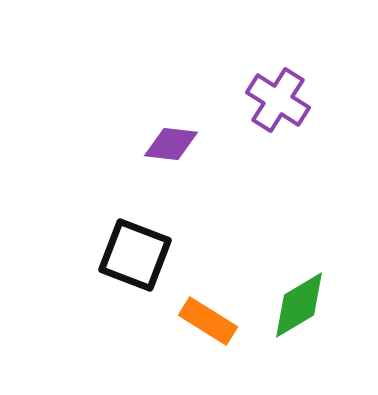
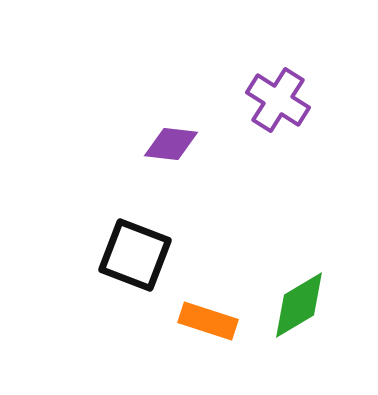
orange rectangle: rotated 14 degrees counterclockwise
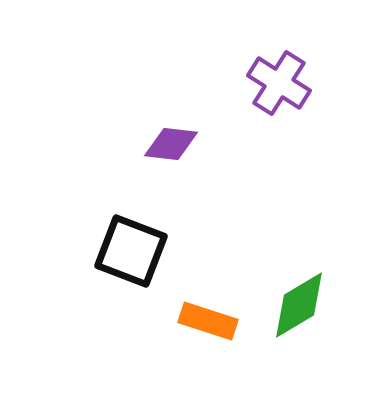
purple cross: moved 1 px right, 17 px up
black square: moved 4 px left, 4 px up
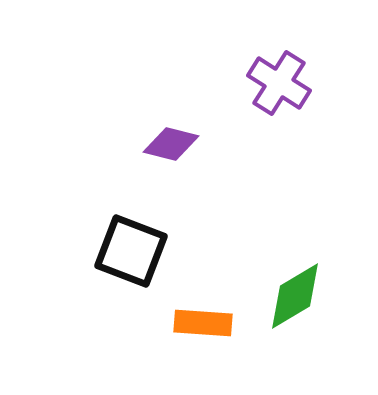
purple diamond: rotated 8 degrees clockwise
green diamond: moved 4 px left, 9 px up
orange rectangle: moved 5 px left, 2 px down; rotated 14 degrees counterclockwise
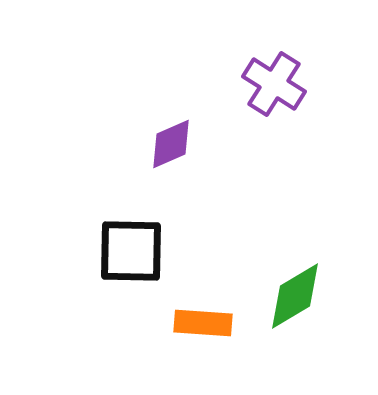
purple cross: moved 5 px left, 1 px down
purple diamond: rotated 38 degrees counterclockwise
black square: rotated 20 degrees counterclockwise
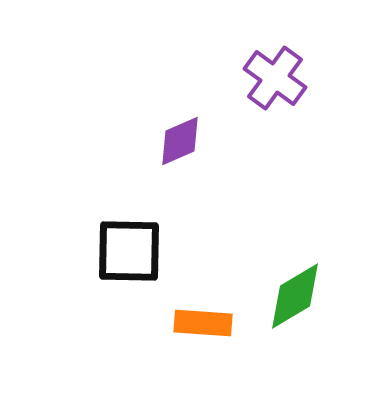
purple cross: moved 1 px right, 6 px up; rotated 4 degrees clockwise
purple diamond: moved 9 px right, 3 px up
black square: moved 2 px left
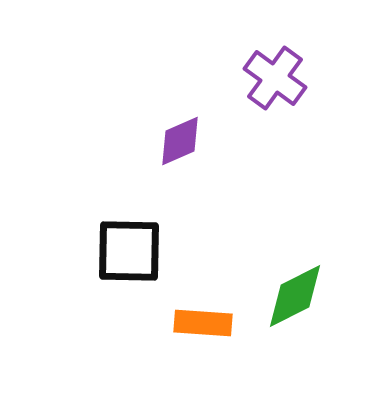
green diamond: rotated 4 degrees clockwise
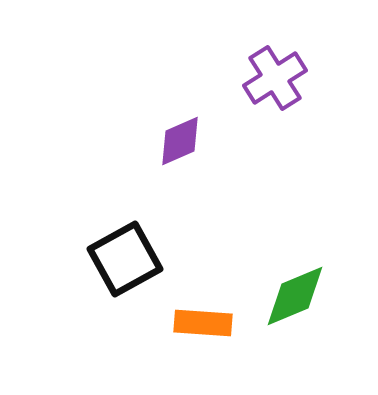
purple cross: rotated 22 degrees clockwise
black square: moved 4 px left, 8 px down; rotated 30 degrees counterclockwise
green diamond: rotated 4 degrees clockwise
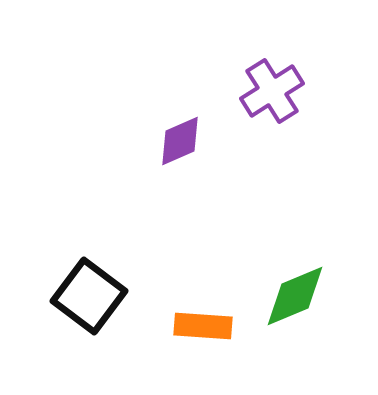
purple cross: moved 3 px left, 13 px down
black square: moved 36 px left, 37 px down; rotated 24 degrees counterclockwise
orange rectangle: moved 3 px down
